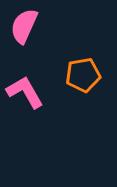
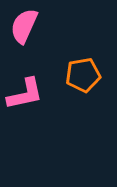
pink L-shape: moved 2 px down; rotated 108 degrees clockwise
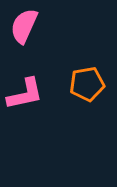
orange pentagon: moved 4 px right, 9 px down
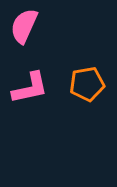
pink L-shape: moved 5 px right, 6 px up
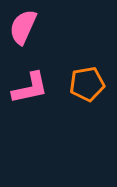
pink semicircle: moved 1 px left, 1 px down
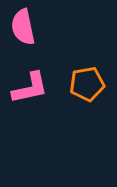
pink semicircle: rotated 36 degrees counterclockwise
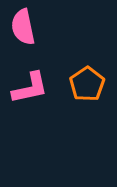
orange pentagon: rotated 24 degrees counterclockwise
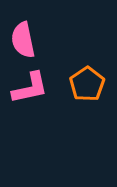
pink semicircle: moved 13 px down
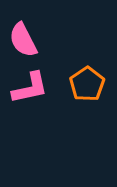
pink semicircle: rotated 15 degrees counterclockwise
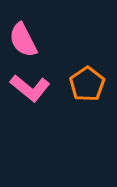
pink L-shape: rotated 51 degrees clockwise
